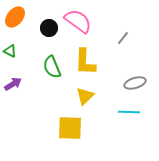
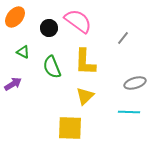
green triangle: moved 13 px right, 1 px down
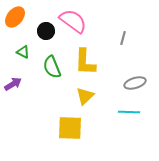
pink semicircle: moved 5 px left
black circle: moved 3 px left, 3 px down
gray line: rotated 24 degrees counterclockwise
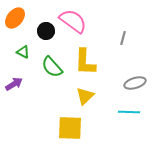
orange ellipse: moved 1 px down
green semicircle: rotated 20 degrees counterclockwise
purple arrow: moved 1 px right
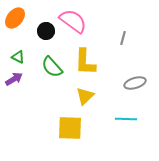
green triangle: moved 5 px left, 5 px down
purple arrow: moved 5 px up
cyan line: moved 3 px left, 7 px down
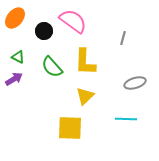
black circle: moved 2 px left
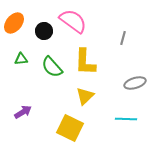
orange ellipse: moved 1 px left, 5 px down
green triangle: moved 3 px right, 2 px down; rotated 32 degrees counterclockwise
purple arrow: moved 9 px right, 33 px down
yellow square: rotated 24 degrees clockwise
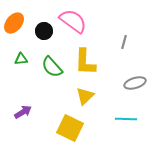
gray line: moved 1 px right, 4 px down
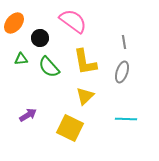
black circle: moved 4 px left, 7 px down
gray line: rotated 24 degrees counterclockwise
yellow L-shape: rotated 12 degrees counterclockwise
green semicircle: moved 3 px left
gray ellipse: moved 13 px left, 11 px up; rotated 55 degrees counterclockwise
purple arrow: moved 5 px right, 3 px down
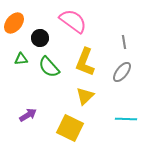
yellow L-shape: rotated 32 degrees clockwise
gray ellipse: rotated 20 degrees clockwise
